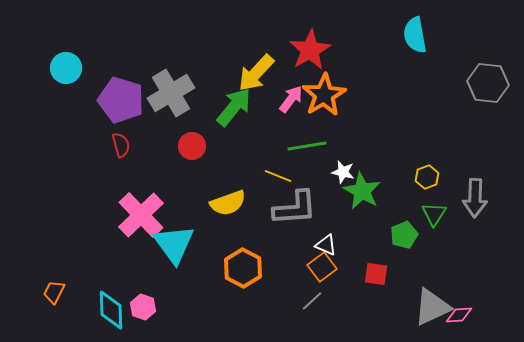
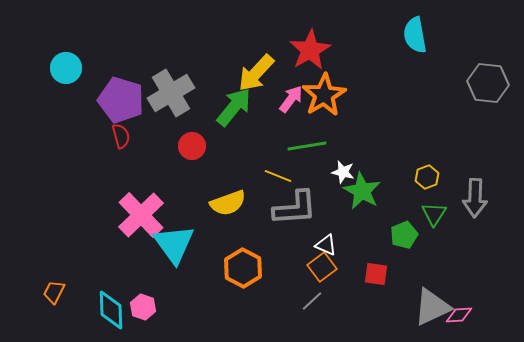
red semicircle: moved 9 px up
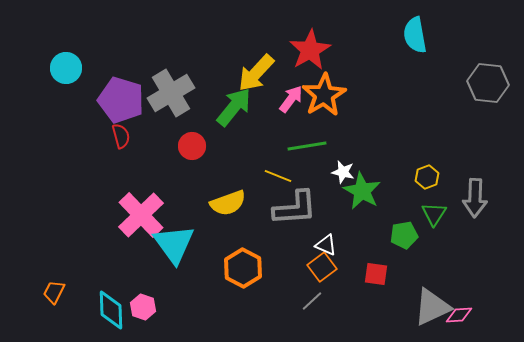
green pentagon: rotated 12 degrees clockwise
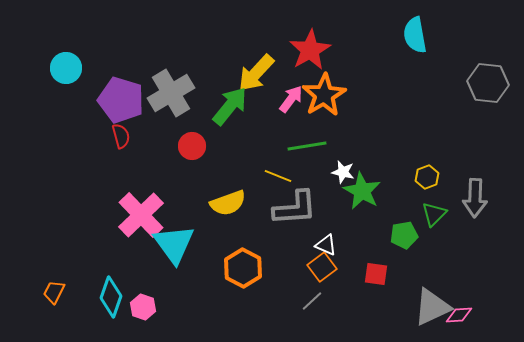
green arrow: moved 4 px left, 1 px up
green triangle: rotated 12 degrees clockwise
cyan diamond: moved 13 px up; rotated 21 degrees clockwise
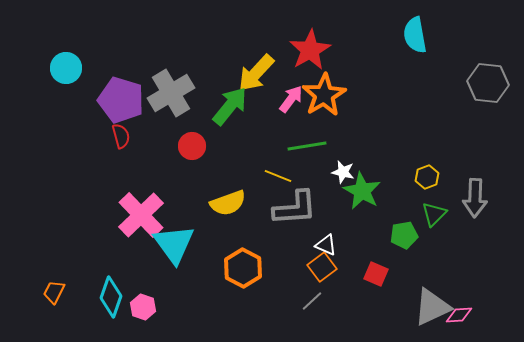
red square: rotated 15 degrees clockwise
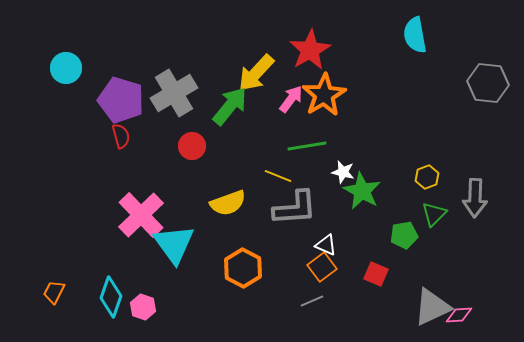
gray cross: moved 3 px right
gray line: rotated 20 degrees clockwise
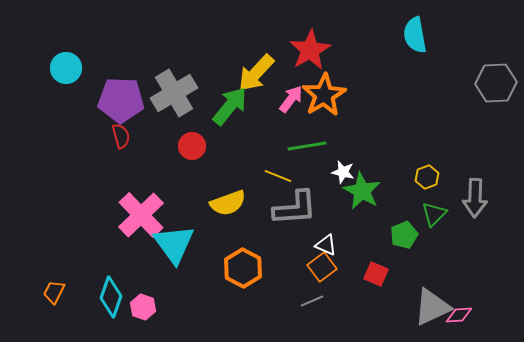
gray hexagon: moved 8 px right; rotated 9 degrees counterclockwise
purple pentagon: rotated 15 degrees counterclockwise
green pentagon: rotated 12 degrees counterclockwise
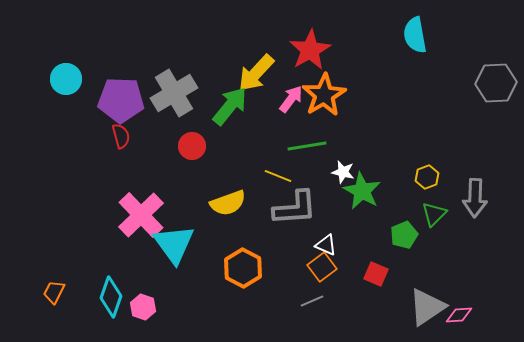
cyan circle: moved 11 px down
gray triangle: moved 5 px left; rotated 9 degrees counterclockwise
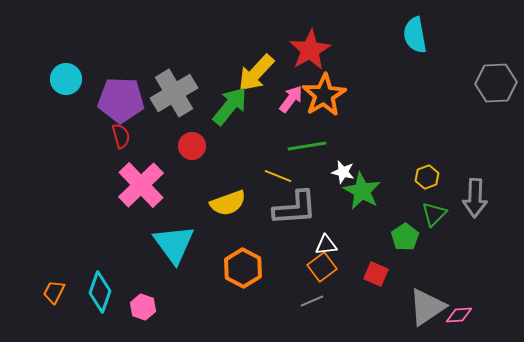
pink cross: moved 30 px up
green pentagon: moved 1 px right, 2 px down; rotated 12 degrees counterclockwise
white triangle: rotated 30 degrees counterclockwise
cyan diamond: moved 11 px left, 5 px up
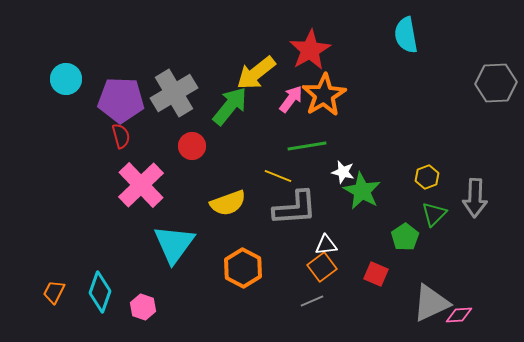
cyan semicircle: moved 9 px left
yellow arrow: rotated 9 degrees clockwise
cyan triangle: rotated 12 degrees clockwise
gray triangle: moved 4 px right, 4 px up; rotated 9 degrees clockwise
